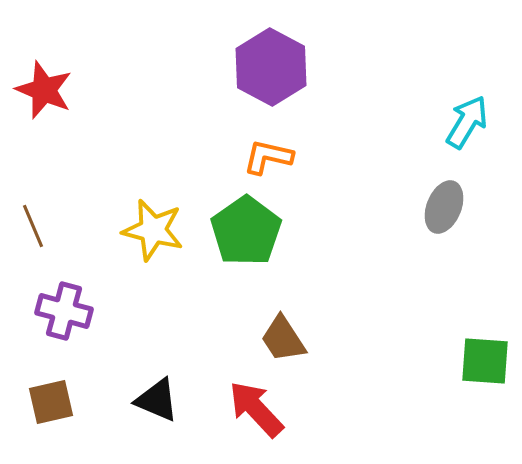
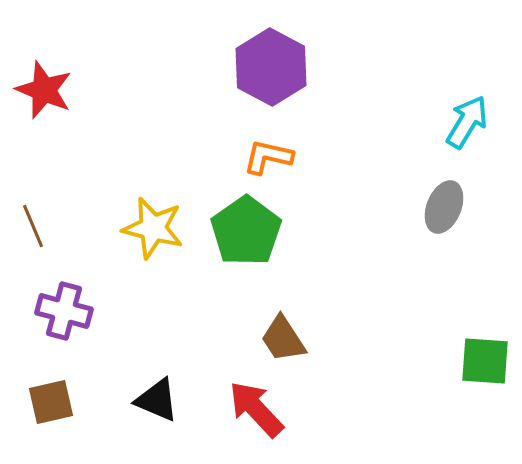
yellow star: moved 2 px up
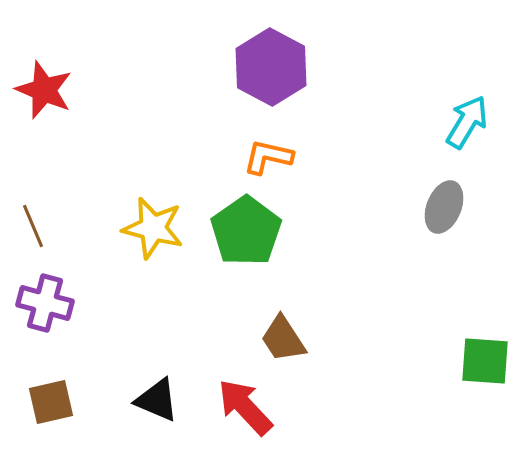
purple cross: moved 19 px left, 8 px up
red arrow: moved 11 px left, 2 px up
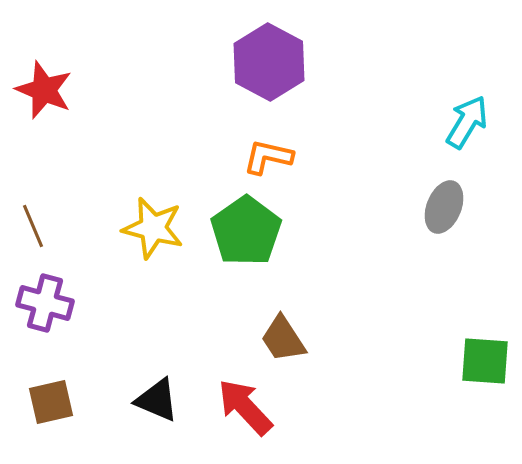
purple hexagon: moved 2 px left, 5 px up
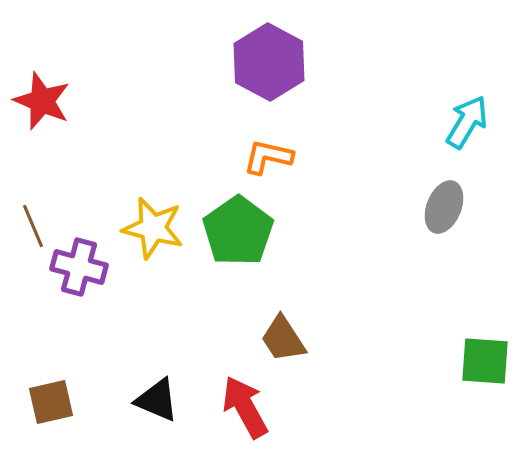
red star: moved 2 px left, 11 px down
green pentagon: moved 8 px left
purple cross: moved 34 px right, 36 px up
red arrow: rotated 14 degrees clockwise
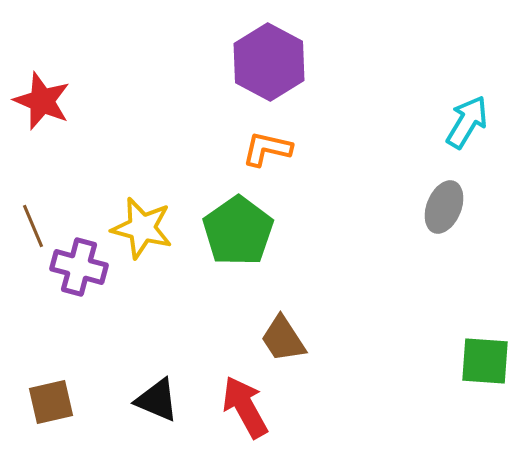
orange L-shape: moved 1 px left, 8 px up
yellow star: moved 11 px left
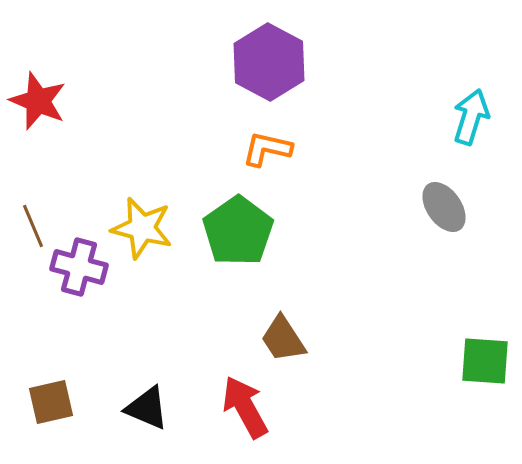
red star: moved 4 px left
cyan arrow: moved 4 px right, 5 px up; rotated 14 degrees counterclockwise
gray ellipse: rotated 57 degrees counterclockwise
black triangle: moved 10 px left, 8 px down
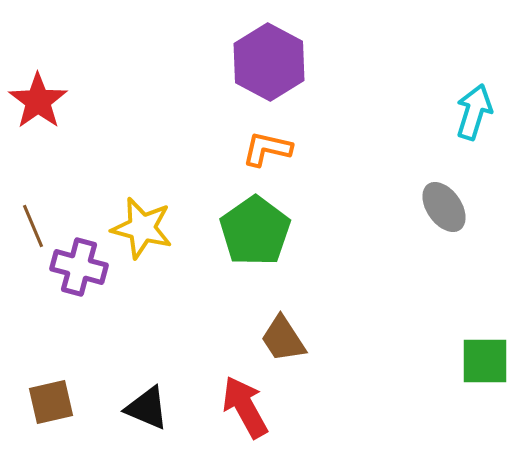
red star: rotated 14 degrees clockwise
cyan arrow: moved 3 px right, 5 px up
green pentagon: moved 17 px right
green square: rotated 4 degrees counterclockwise
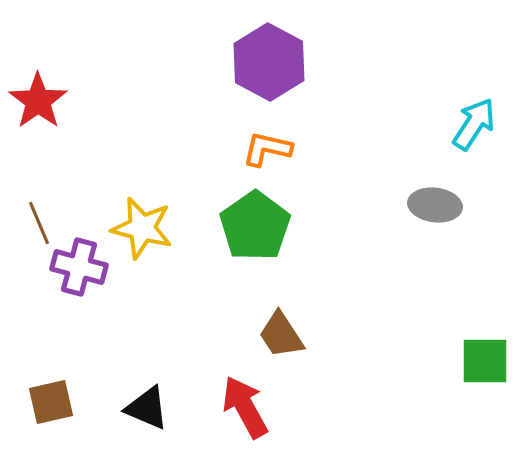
cyan arrow: moved 12 px down; rotated 16 degrees clockwise
gray ellipse: moved 9 px left, 2 px up; rotated 48 degrees counterclockwise
brown line: moved 6 px right, 3 px up
green pentagon: moved 5 px up
brown trapezoid: moved 2 px left, 4 px up
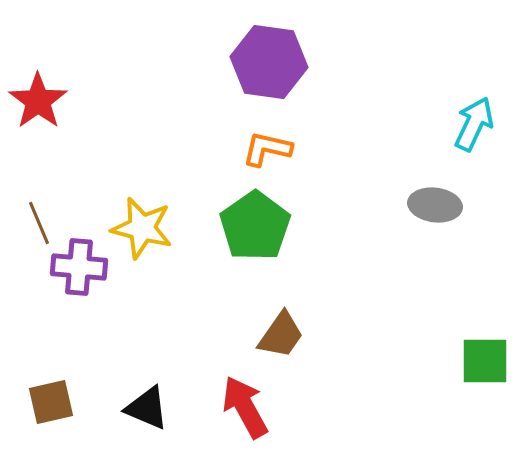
purple hexagon: rotated 20 degrees counterclockwise
cyan arrow: rotated 8 degrees counterclockwise
purple cross: rotated 10 degrees counterclockwise
brown trapezoid: rotated 112 degrees counterclockwise
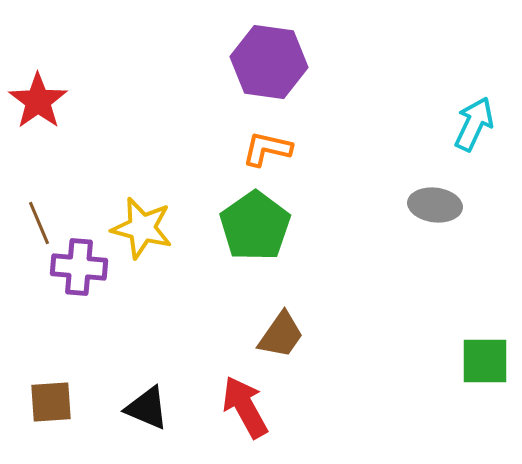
brown square: rotated 9 degrees clockwise
